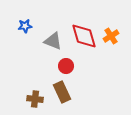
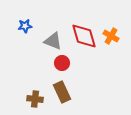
orange cross: rotated 28 degrees counterclockwise
red circle: moved 4 px left, 3 px up
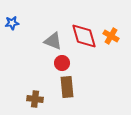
blue star: moved 13 px left, 3 px up
brown rectangle: moved 5 px right, 5 px up; rotated 20 degrees clockwise
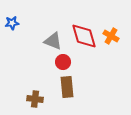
red circle: moved 1 px right, 1 px up
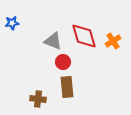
orange cross: moved 2 px right, 5 px down; rotated 28 degrees clockwise
brown cross: moved 3 px right
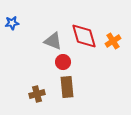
brown cross: moved 1 px left, 5 px up; rotated 21 degrees counterclockwise
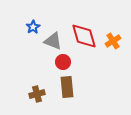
blue star: moved 21 px right, 4 px down; rotated 24 degrees counterclockwise
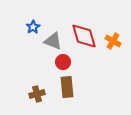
orange cross: rotated 28 degrees counterclockwise
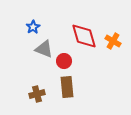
gray triangle: moved 9 px left, 8 px down
red circle: moved 1 px right, 1 px up
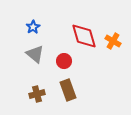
gray triangle: moved 9 px left, 5 px down; rotated 18 degrees clockwise
brown rectangle: moved 1 px right, 3 px down; rotated 15 degrees counterclockwise
